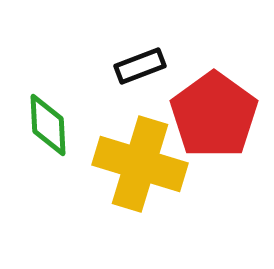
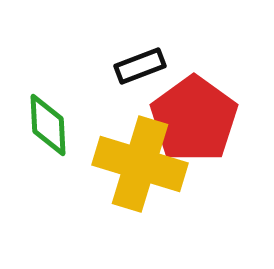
red pentagon: moved 20 px left, 4 px down
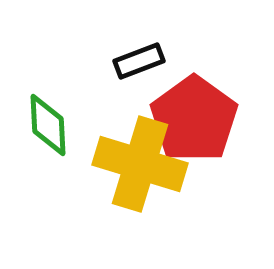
black rectangle: moved 1 px left, 5 px up
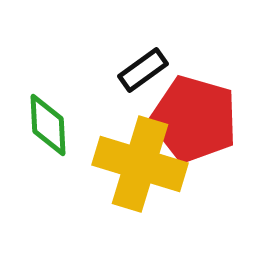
black rectangle: moved 4 px right, 9 px down; rotated 15 degrees counterclockwise
red pentagon: rotated 20 degrees counterclockwise
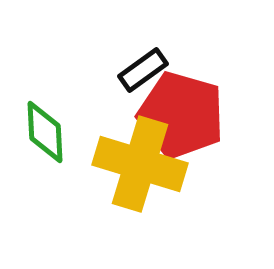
red pentagon: moved 13 px left, 4 px up
green diamond: moved 3 px left, 7 px down
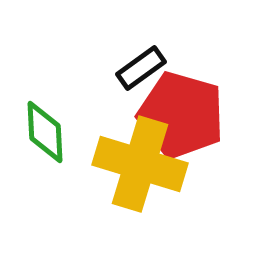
black rectangle: moved 2 px left, 2 px up
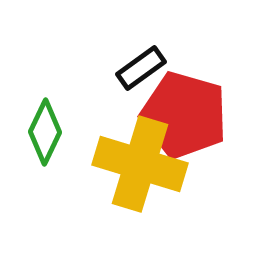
red pentagon: moved 3 px right
green diamond: rotated 28 degrees clockwise
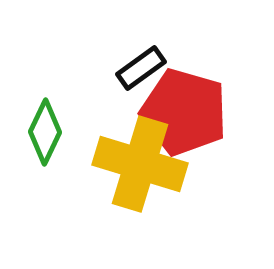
red pentagon: moved 3 px up
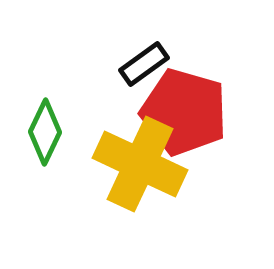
black rectangle: moved 3 px right, 4 px up
yellow cross: rotated 8 degrees clockwise
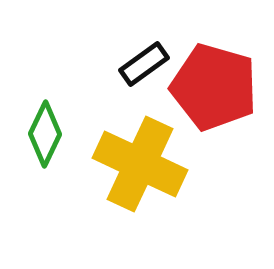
red pentagon: moved 30 px right, 25 px up
green diamond: moved 2 px down
